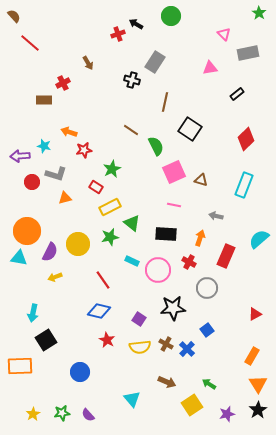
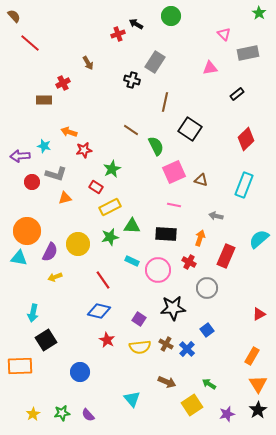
green triangle at (132, 223): moved 3 px down; rotated 36 degrees counterclockwise
red triangle at (255, 314): moved 4 px right
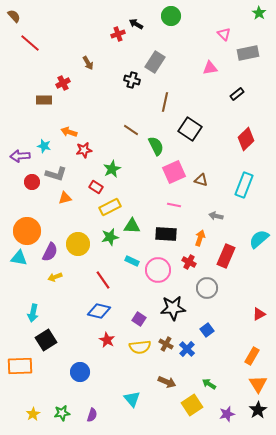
purple semicircle at (88, 415): moved 4 px right; rotated 120 degrees counterclockwise
